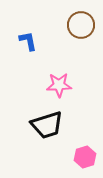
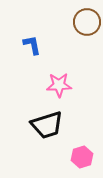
brown circle: moved 6 px right, 3 px up
blue L-shape: moved 4 px right, 4 px down
pink hexagon: moved 3 px left
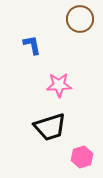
brown circle: moved 7 px left, 3 px up
black trapezoid: moved 3 px right, 2 px down
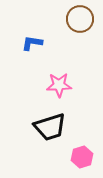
blue L-shape: moved 2 px up; rotated 70 degrees counterclockwise
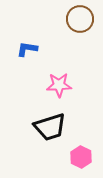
blue L-shape: moved 5 px left, 6 px down
pink hexagon: moved 1 px left; rotated 15 degrees counterclockwise
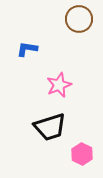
brown circle: moved 1 px left
pink star: rotated 20 degrees counterclockwise
pink hexagon: moved 1 px right, 3 px up
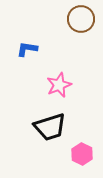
brown circle: moved 2 px right
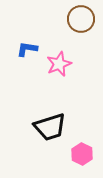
pink star: moved 21 px up
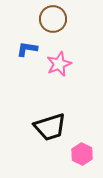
brown circle: moved 28 px left
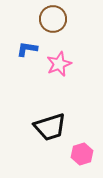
pink hexagon: rotated 15 degrees clockwise
